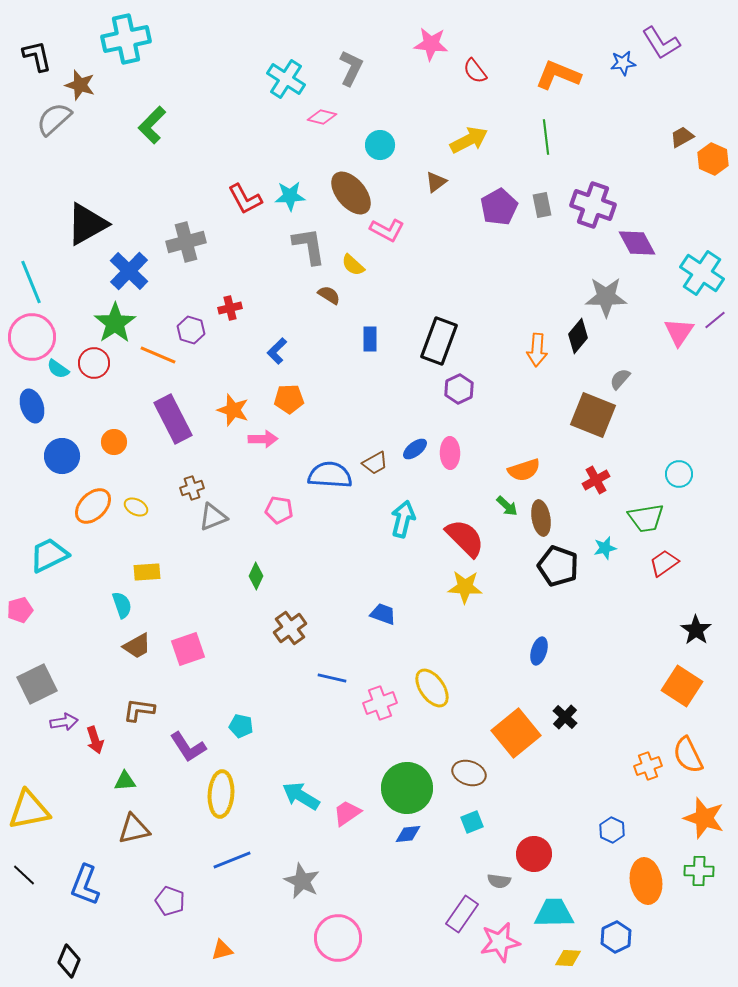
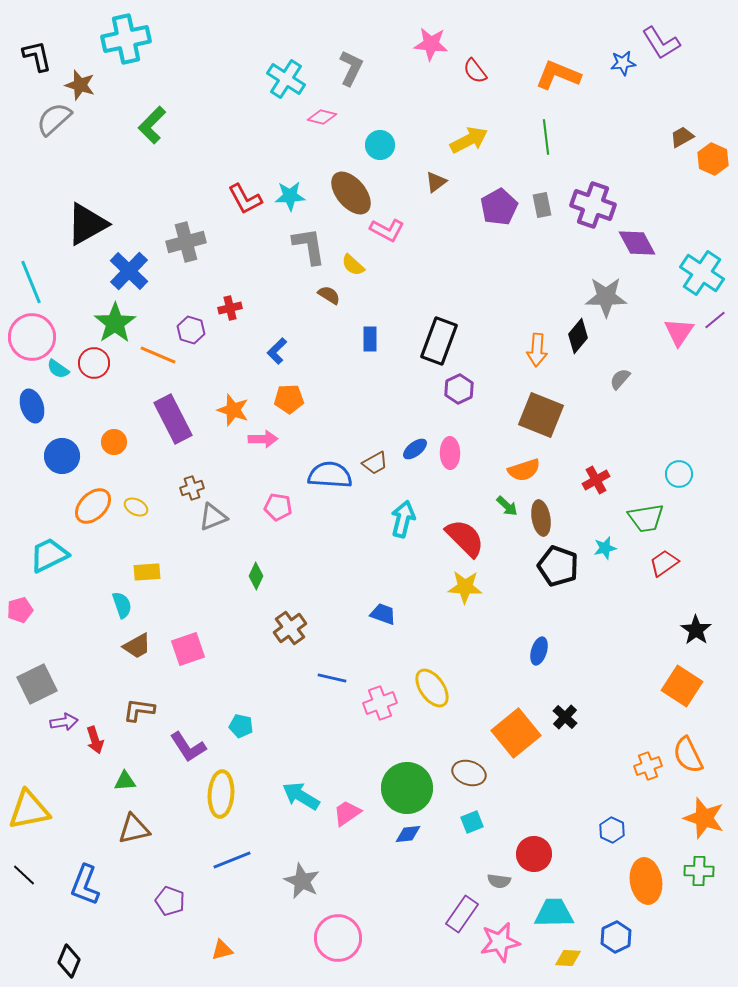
brown square at (593, 415): moved 52 px left
pink pentagon at (279, 510): moved 1 px left, 3 px up
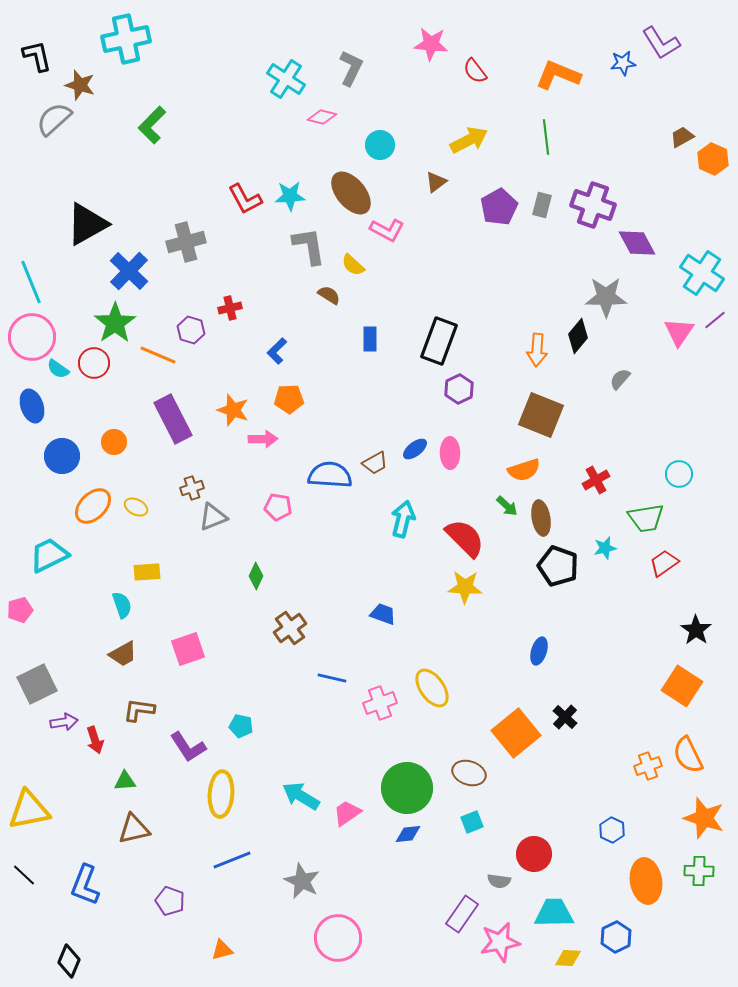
gray rectangle at (542, 205): rotated 25 degrees clockwise
brown trapezoid at (137, 646): moved 14 px left, 8 px down
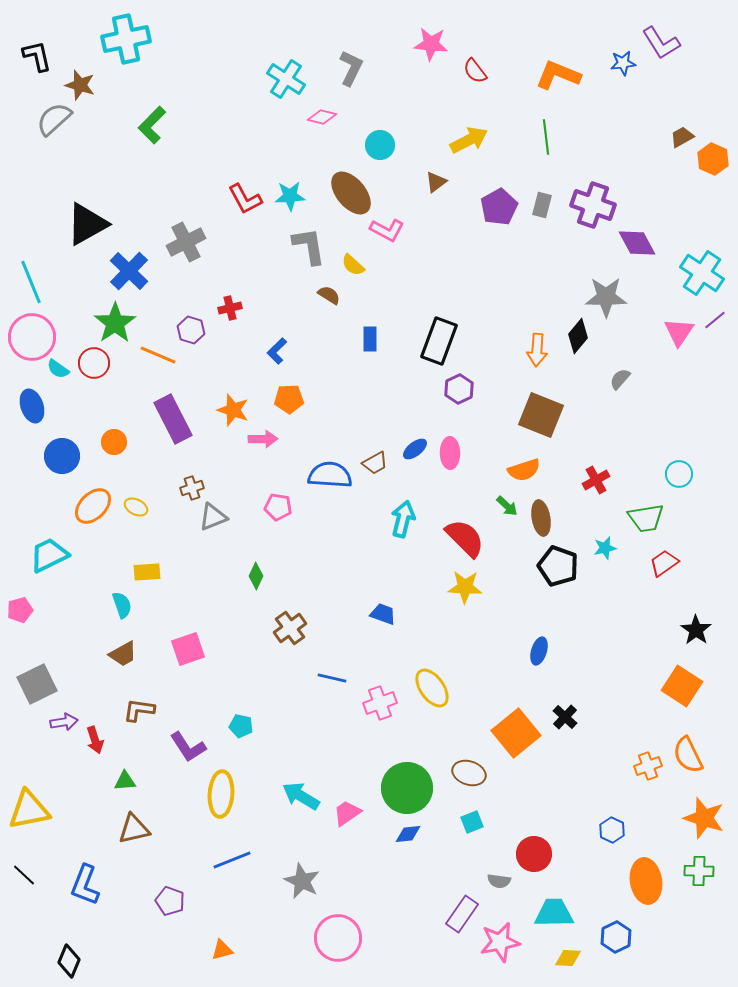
gray cross at (186, 242): rotated 12 degrees counterclockwise
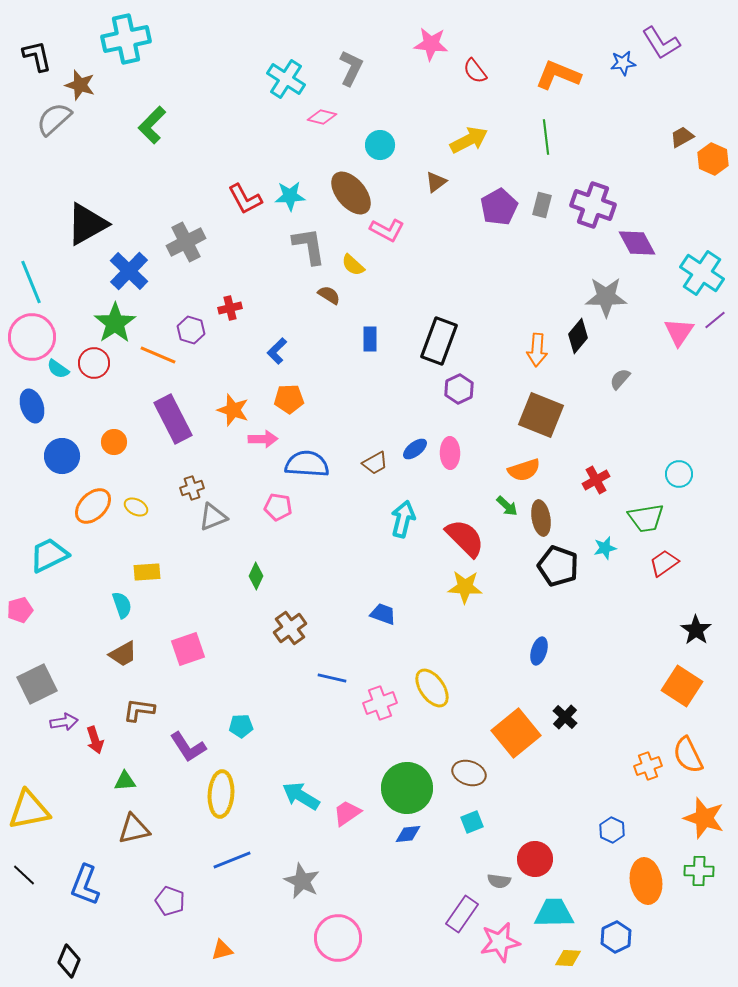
blue semicircle at (330, 475): moved 23 px left, 11 px up
cyan pentagon at (241, 726): rotated 15 degrees counterclockwise
red circle at (534, 854): moved 1 px right, 5 px down
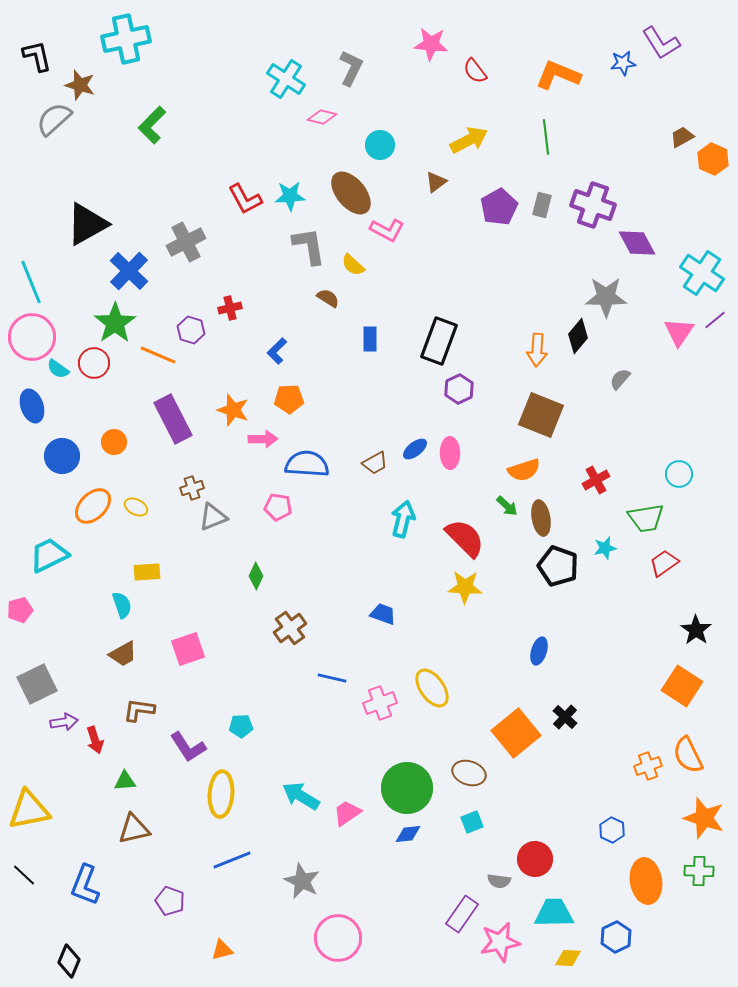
brown semicircle at (329, 295): moved 1 px left, 3 px down
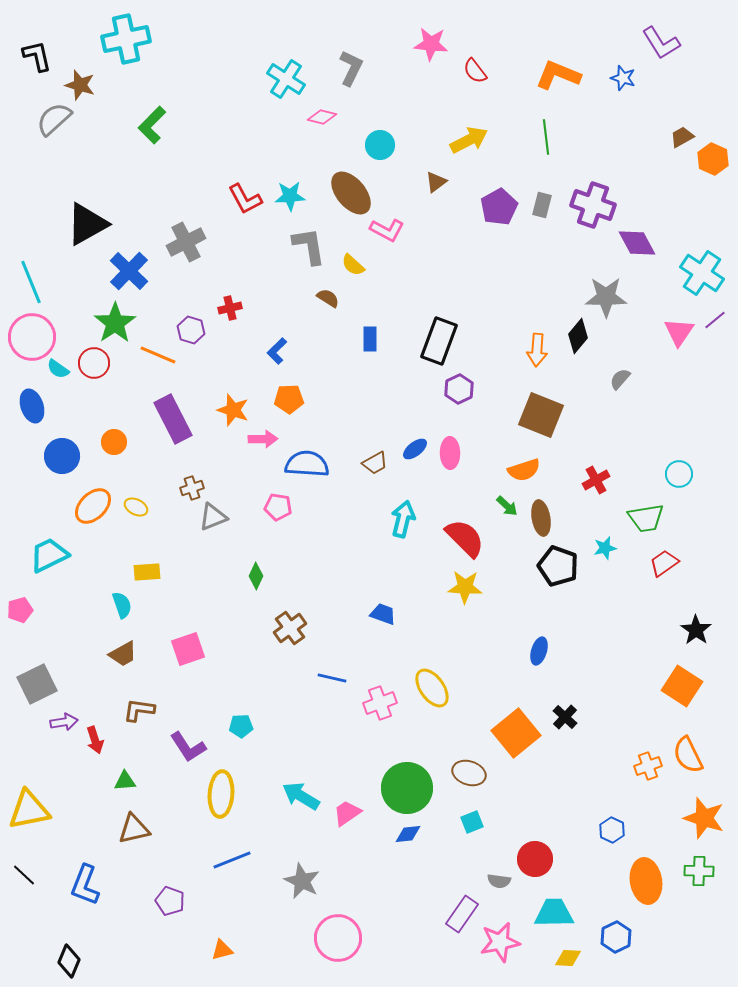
blue star at (623, 63): moved 15 px down; rotated 25 degrees clockwise
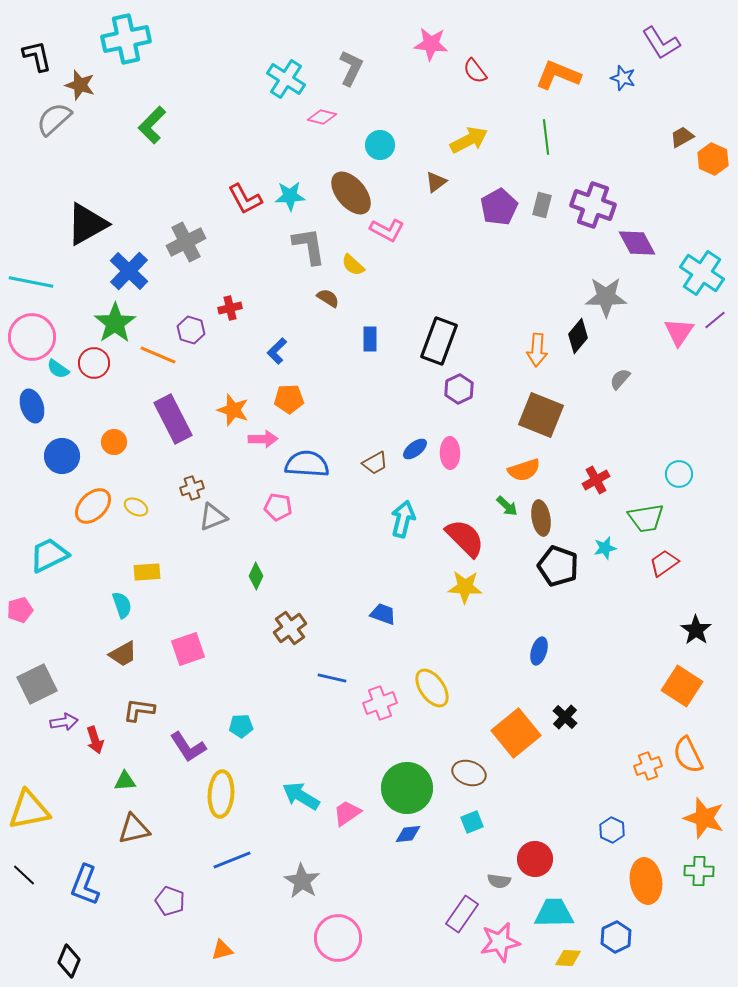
cyan line at (31, 282): rotated 57 degrees counterclockwise
gray star at (302, 881): rotated 6 degrees clockwise
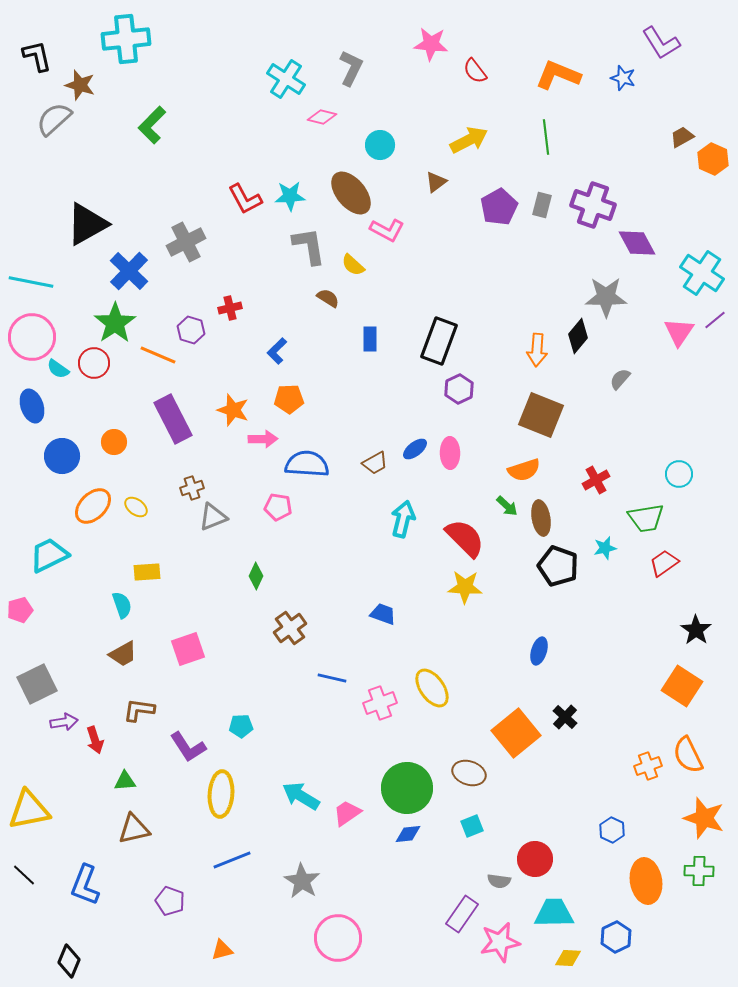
cyan cross at (126, 39): rotated 6 degrees clockwise
yellow ellipse at (136, 507): rotated 10 degrees clockwise
cyan square at (472, 822): moved 4 px down
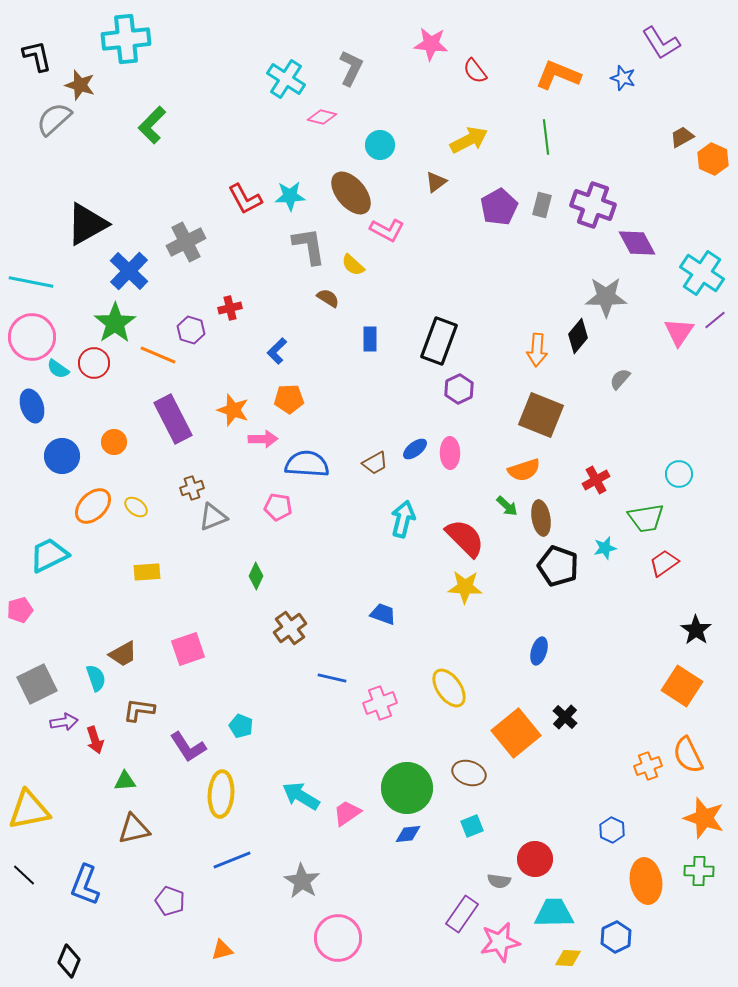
cyan semicircle at (122, 605): moved 26 px left, 73 px down
yellow ellipse at (432, 688): moved 17 px right
cyan pentagon at (241, 726): rotated 25 degrees clockwise
